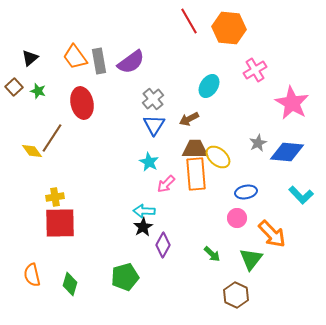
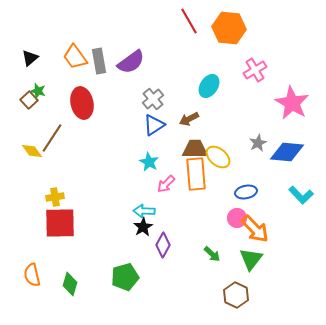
brown square: moved 15 px right, 13 px down
blue triangle: rotated 25 degrees clockwise
orange arrow: moved 17 px left, 5 px up
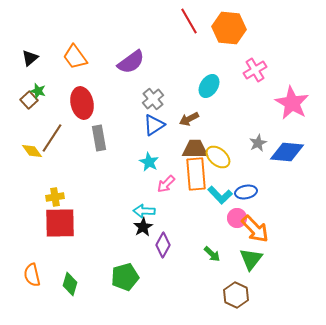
gray rectangle: moved 77 px down
cyan L-shape: moved 81 px left
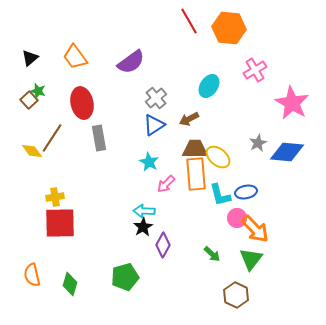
gray cross: moved 3 px right, 1 px up
cyan L-shape: rotated 30 degrees clockwise
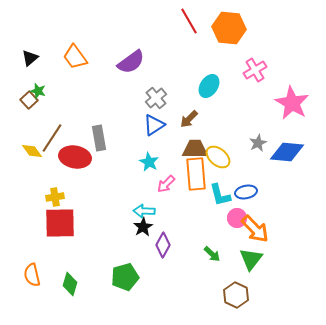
red ellipse: moved 7 px left, 54 px down; rotated 68 degrees counterclockwise
brown arrow: rotated 18 degrees counterclockwise
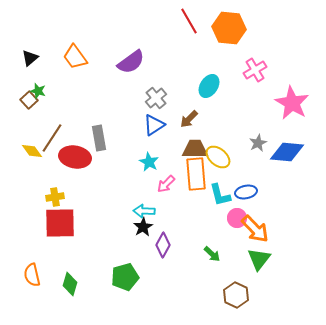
green triangle: moved 8 px right
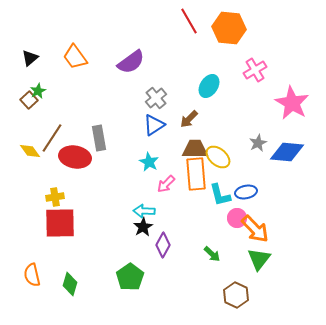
green star: rotated 28 degrees clockwise
yellow diamond: moved 2 px left
green pentagon: moved 5 px right; rotated 20 degrees counterclockwise
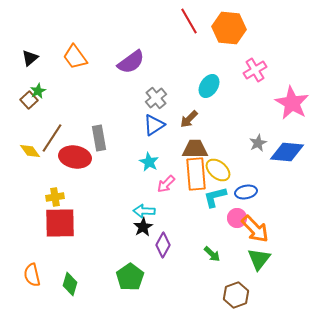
yellow ellipse: moved 13 px down
cyan L-shape: moved 5 px left, 2 px down; rotated 90 degrees clockwise
brown hexagon: rotated 15 degrees clockwise
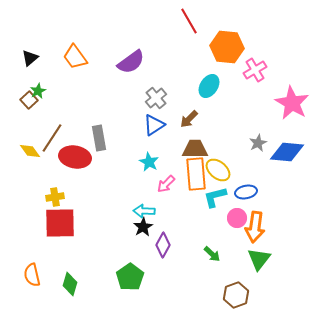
orange hexagon: moved 2 px left, 19 px down
orange arrow: moved 2 px up; rotated 52 degrees clockwise
